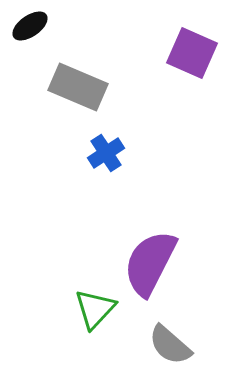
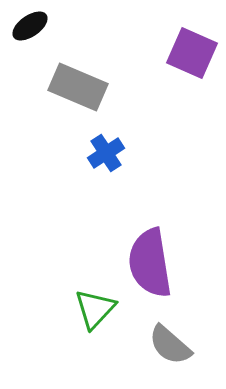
purple semicircle: rotated 36 degrees counterclockwise
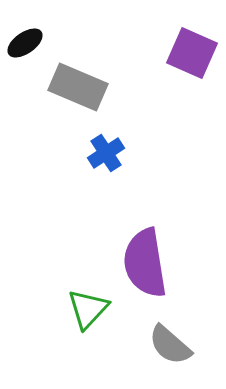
black ellipse: moved 5 px left, 17 px down
purple semicircle: moved 5 px left
green triangle: moved 7 px left
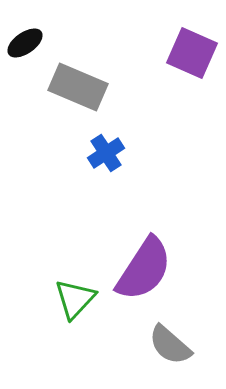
purple semicircle: moved 1 px left, 6 px down; rotated 138 degrees counterclockwise
green triangle: moved 13 px left, 10 px up
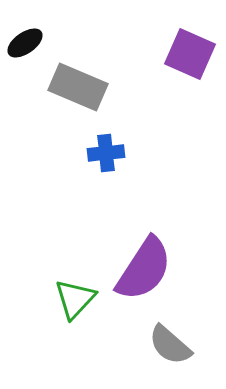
purple square: moved 2 px left, 1 px down
blue cross: rotated 27 degrees clockwise
